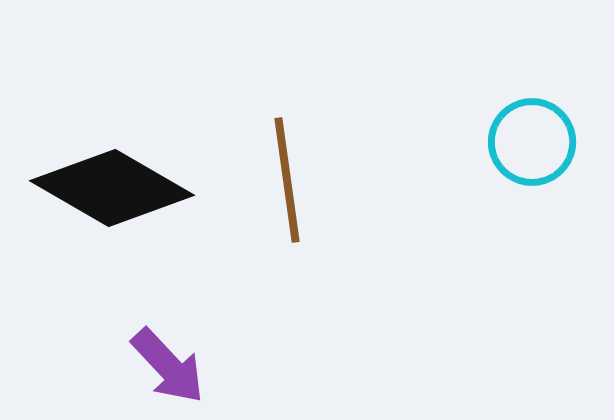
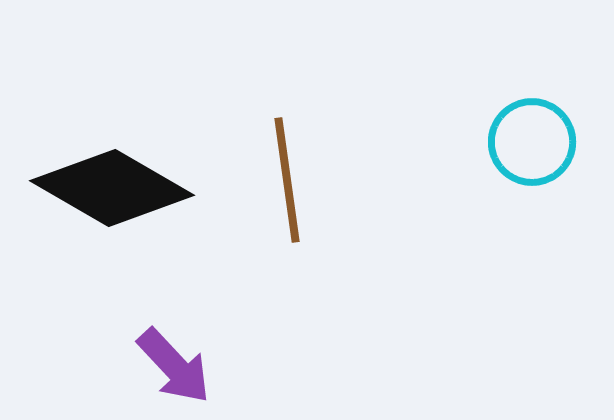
purple arrow: moved 6 px right
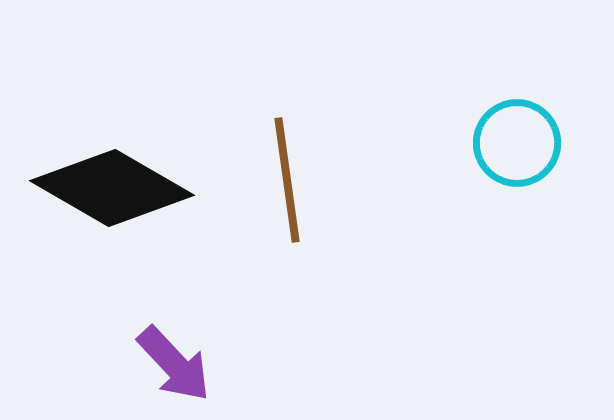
cyan circle: moved 15 px left, 1 px down
purple arrow: moved 2 px up
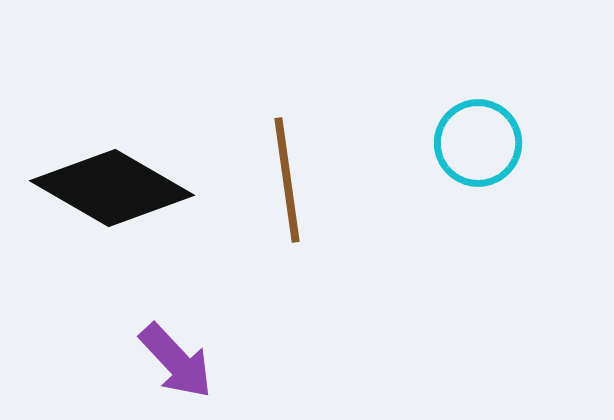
cyan circle: moved 39 px left
purple arrow: moved 2 px right, 3 px up
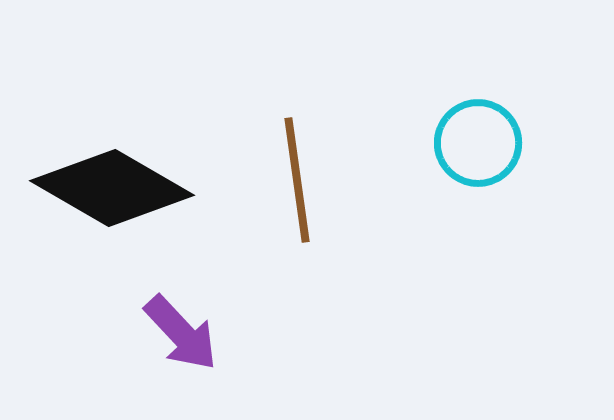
brown line: moved 10 px right
purple arrow: moved 5 px right, 28 px up
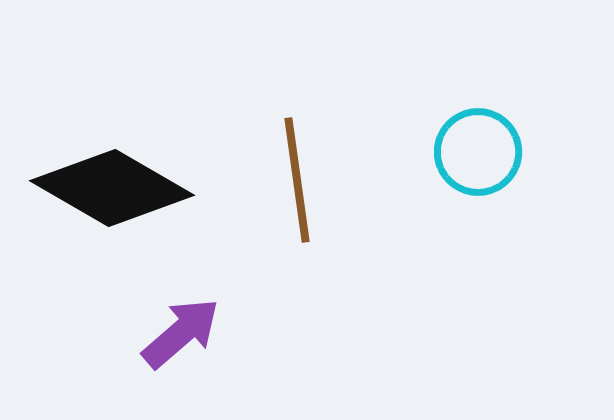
cyan circle: moved 9 px down
purple arrow: rotated 88 degrees counterclockwise
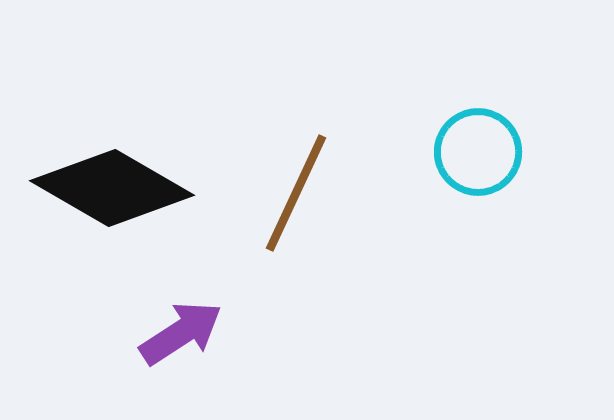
brown line: moved 1 px left, 13 px down; rotated 33 degrees clockwise
purple arrow: rotated 8 degrees clockwise
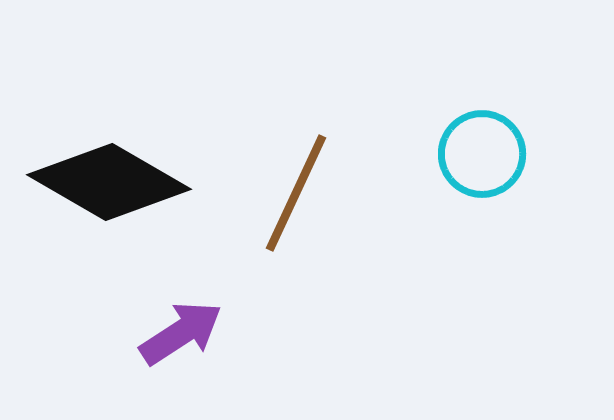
cyan circle: moved 4 px right, 2 px down
black diamond: moved 3 px left, 6 px up
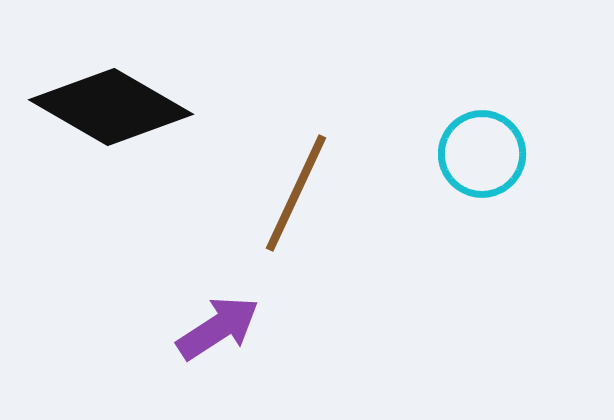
black diamond: moved 2 px right, 75 px up
purple arrow: moved 37 px right, 5 px up
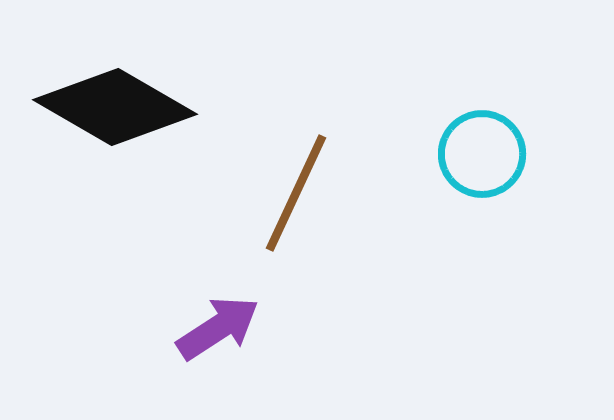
black diamond: moved 4 px right
